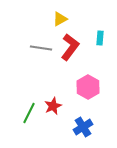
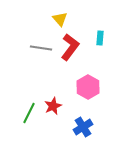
yellow triangle: rotated 42 degrees counterclockwise
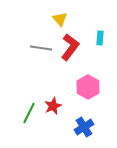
blue cross: moved 1 px right
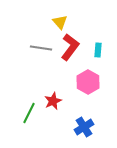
yellow triangle: moved 3 px down
cyan rectangle: moved 2 px left, 12 px down
pink hexagon: moved 5 px up
red star: moved 5 px up
